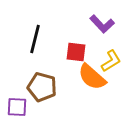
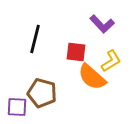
brown pentagon: moved 6 px down
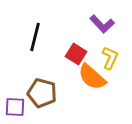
black line: moved 2 px up
red square: moved 2 px down; rotated 25 degrees clockwise
yellow L-shape: moved 1 px left, 3 px up; rotated 35 degrees counterclockwise
purple square: moved 2 px left
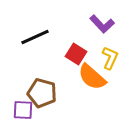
black line: rotated 52 degrees clockwise
purple square: moved 8 px right, 3 px down
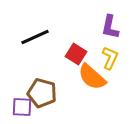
purple L-shape: moved 8 px right, 3 px down; rotated 55 degrees clockwise
purple square: moved 1 px left, 3 px up
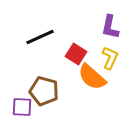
black line: moved 5 px right
brown pentagon: moved 2 px right, 2 px up
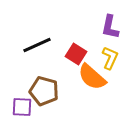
black line: moved 3 px left, 8 px down
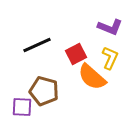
purple L-shape: rotated 80 degrees counterclockwise
red square: rotated 30 degrees clockwise
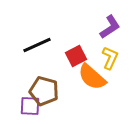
purple L-shape: rotated 55 degrees counterclockwise
red square: moved 2 px down
purple square: moved 8 px right, 1 px up
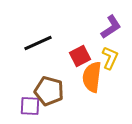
purple L-shape: moved 1 px right
black line: moved 1 px right, 2 px up
red square: moved 4 px right
orange semicircle: rotated 56 degrees clockwise
brown pentagon: moved 5 px right
